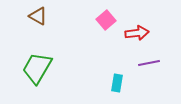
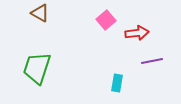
brown triangle: moved 2 px right, 3 px up
purple line: moved 3 px right, 2 px up
green trapezoid: rotated 12 degrees counterclockwise
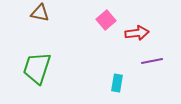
brown triangle: rotated 18 degrees counterclockwise
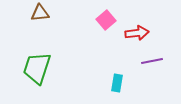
brown triangle: rotated 18 degrees counterclockwise
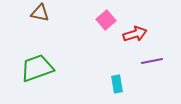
brown triangle: rotated 18 degrees clockwise
red arrow: moved 2 px left, 1 px down; rotated 10 degrees counterclockwise
green trapezoid: rotated 52 degrees clockwise
cyan rectangle: moved 1 px down; rotated 18 degrees counterclockwise
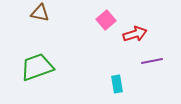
green trapezoid: moved 1 px up
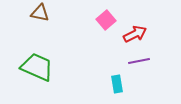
red arrow: rotated 10 degrees counterclockwise
purple line: moved 13 px left
green trapezoid: rotated 44 degrees clockwise
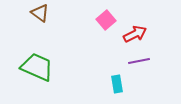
brown triangle: rotated 24 degrees clockwise
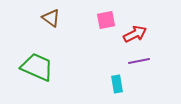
brown triangle: moved 11 px right, 5 px down
pink square: rotated 30 degrees clockwise
